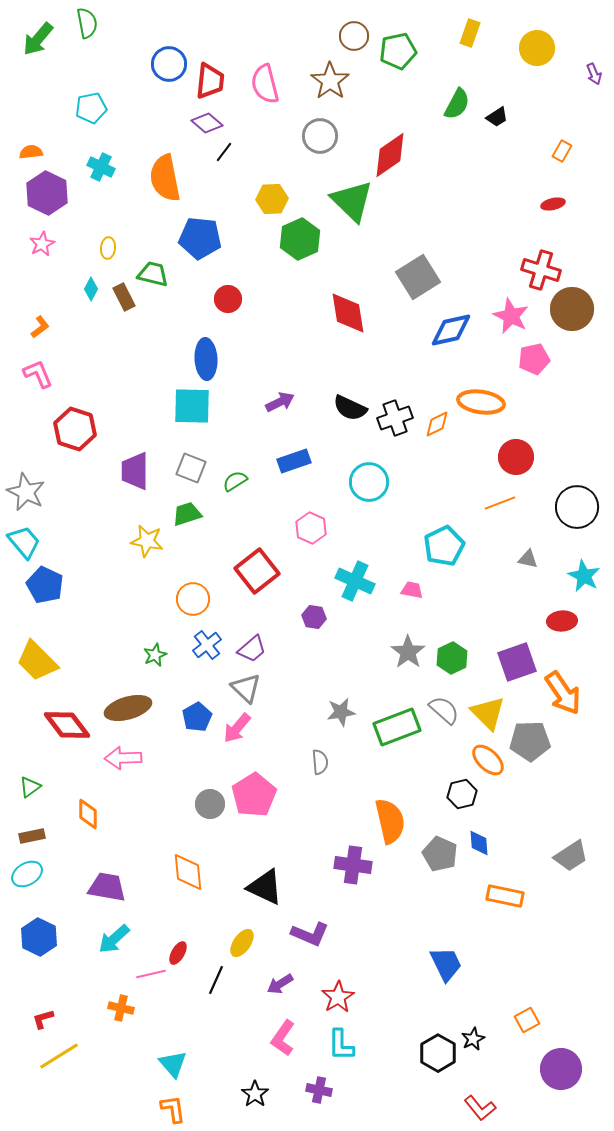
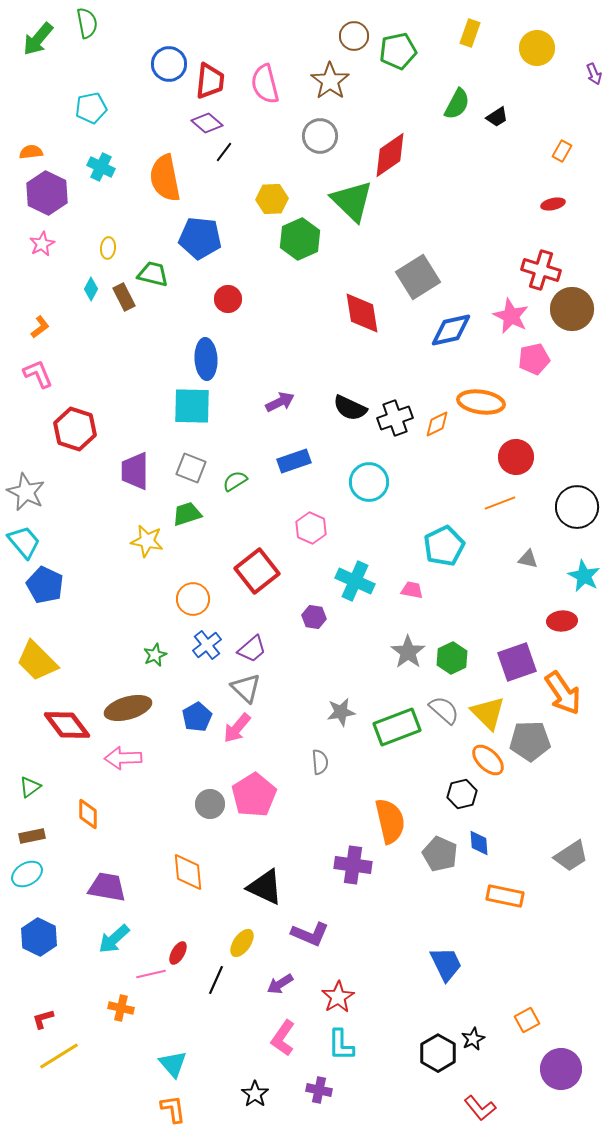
red diamond at (348, 313): moved 14 px right
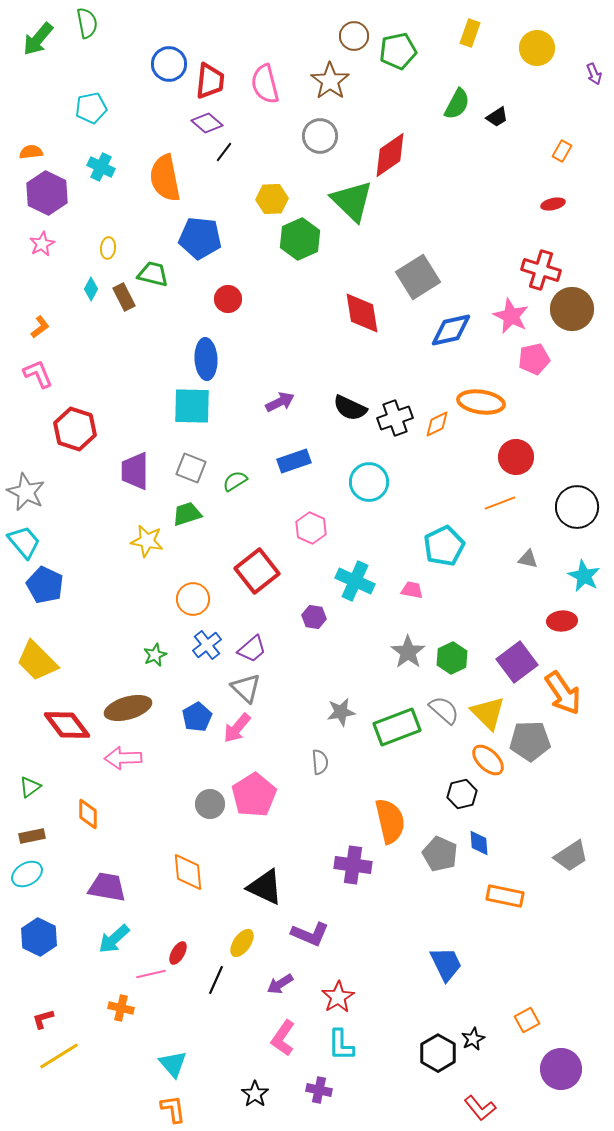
purple square at (517, 662): rotated 18 degrees counterclockwise
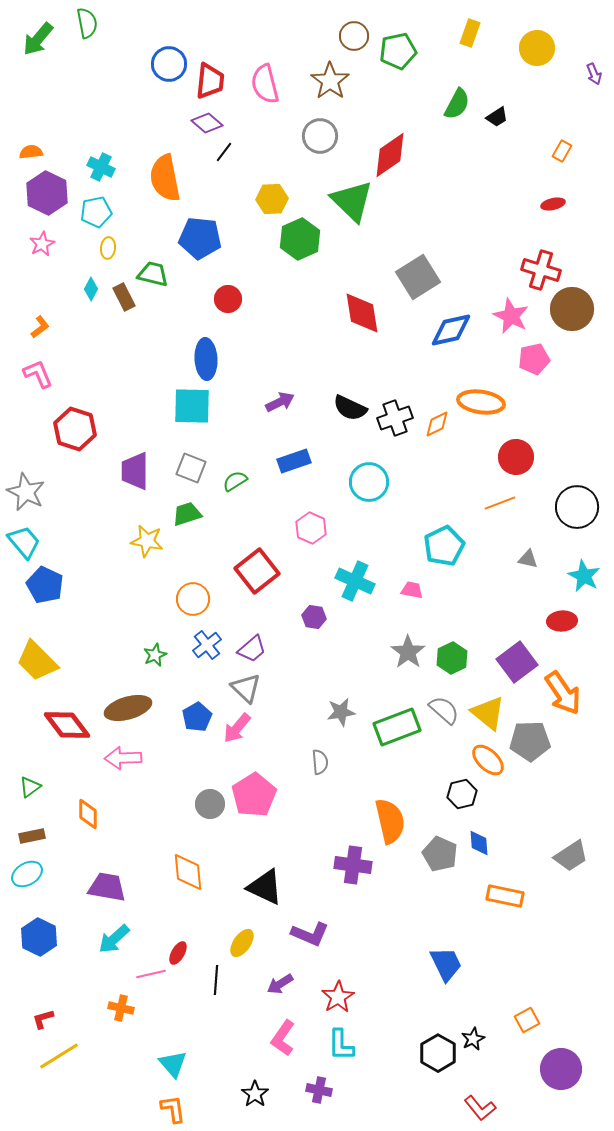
cyan pentagon at (91, 108): moved 5 px right, 104 px down
yellow triangle at (488, 713): rotated 6 degrees counterclockwise
black line at (216, 980): rotated 20 degrees counterclockwise
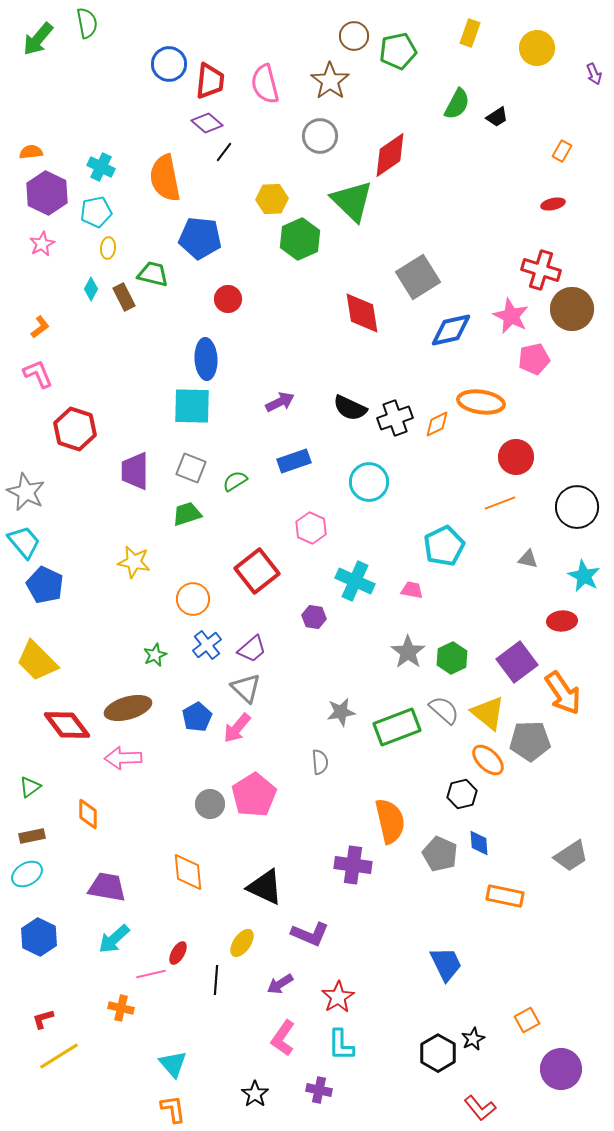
yellow star at (147, 541): moved 13 px left, 21 px down
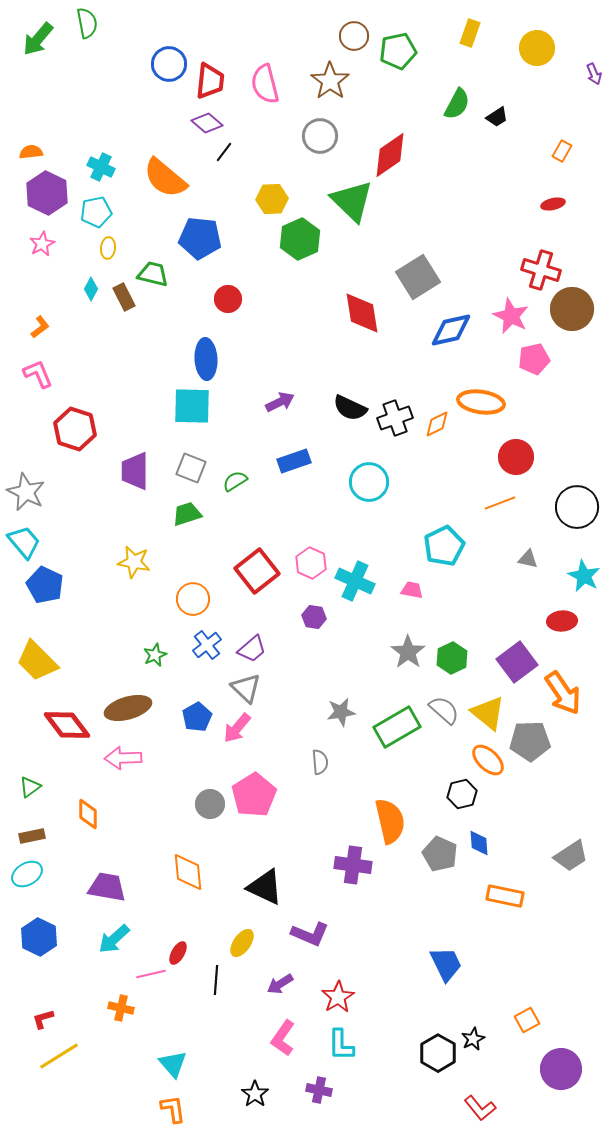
orange semicircle at (165, 178): rotated 39 degrees counterclockwise
pink hexagon at (311, 528): moved 35 px down
green rectangle at (397, 727): rotated 9 degrees counterclockwise
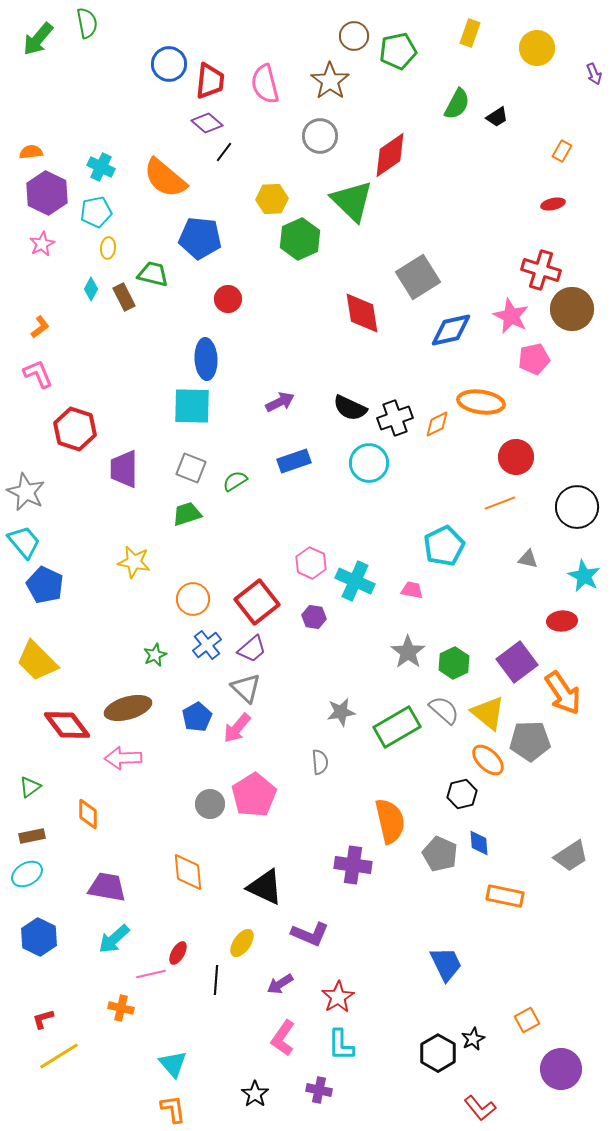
purple trapezoid at (135, 471): moved 11 px left, 2 px up
cyan circle at (369, 482): moved 19 px up
red square at (257, 571): moved 31 px down
green hexagon at (452, 658): moved 2 px right, 5 px down
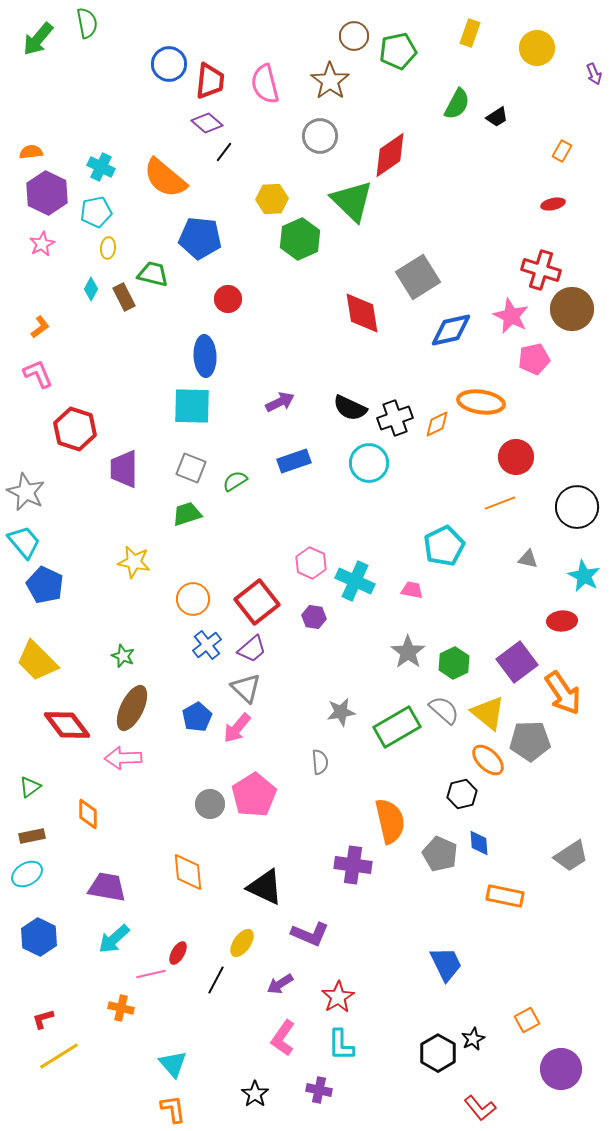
blue ellipse at (206, 359): moved 1 px left, 3 px up
green star at (155, 655): moved 32 px left, 1 px down; rotated 25 degrees counterclockwise
brown ellipse at (128, 708): moved 4 px right; rotated 48 degrees counterclockwise
black line at (216, 980): rotated 24 degrees clockwise
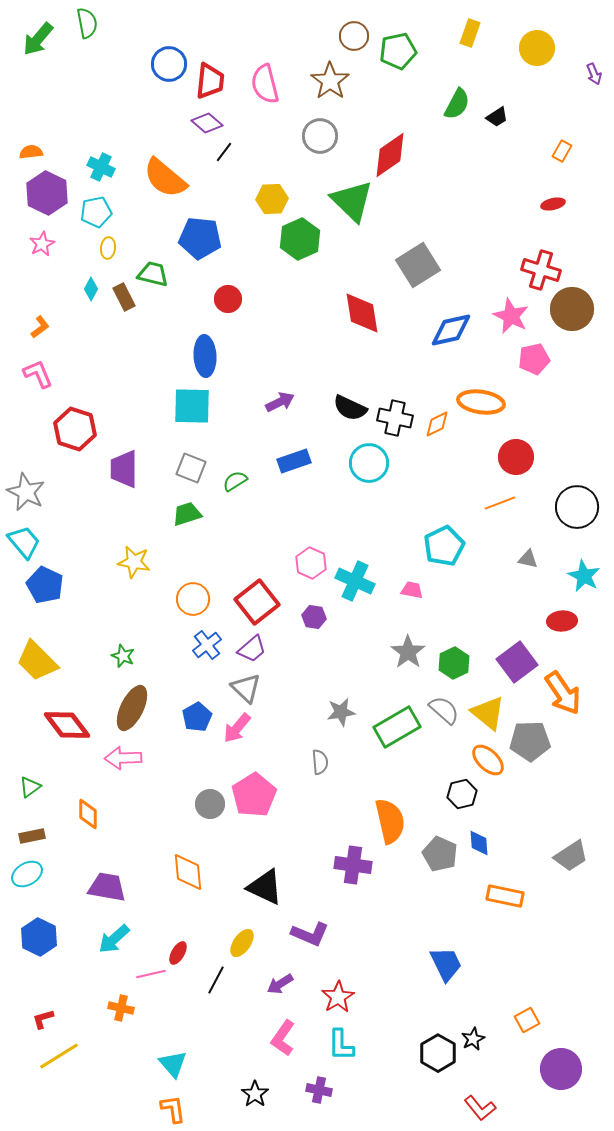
gray square at (418, 277): moved 12 px up
black cross at (395, 418): rotated 32 degrees clockwise
